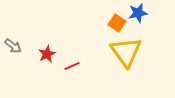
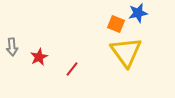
orange square: moved 1 px left, 1 px down; rotated 12 degrees counterclockwise
gray arrow: moved 1 px left, 1 px down; rotated 48 degrees clockwise
red star: moved 8 px left, 3 px down
red line: moved 3 px down; rotated 28 degrees counterclockwise
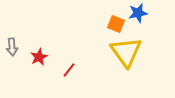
red line: moved 3 px left, 1 px down
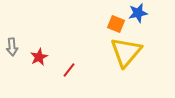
yellow triangle: rotated 16 degrees clockwise
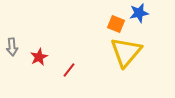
blue star: moved 1 px right
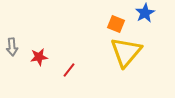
blue star: moved 6 px right; rotated 18 degrees counterclockwise
red star: rotated 18 degrees clockwise
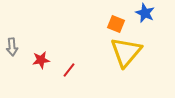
blue star: rotated 18 degrees counterclockwise
red star: moved 2 px right, 3 px down
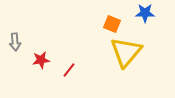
blue star: rotated 24 degrees counterclockwise
orange square: moved 4 px left
gray arrow: moved 3 px right, 5 px up
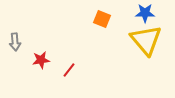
orange square: moved 10 px left, 5 px up
yellow triangle: moved 20 px right, 12 px up; rotated 20 degrees counterclockwise
